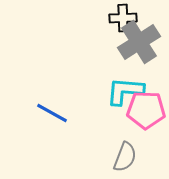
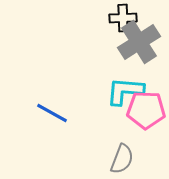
gray semicircle: moved 3 px left, 2 px down
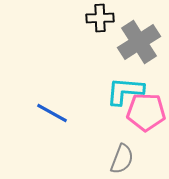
black cross: moved 23 px left
pink pentagon: moved 2 px down
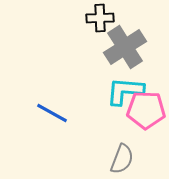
gray cross: moved 14 px left, 5 px down
pink pentagon: moved 2 px up
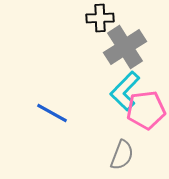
cyan L-shape: rotated 51 degrees counterclockwise
pink pentagon: rotated 9 degrees counterclockwise
gray semicircle: moved 4 px up
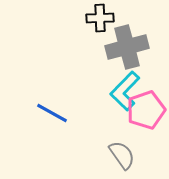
gray cross: moved 2 px right; rotated 18 degrees clockwise
pink pentagon: rotated 12 degrees counterclockwise
gray semicircle: rotated 56 degrees counterclockwise
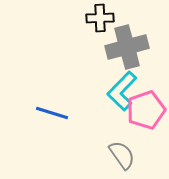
cyan L-shape: moved 3 px left
blue line: rotated 12 degrees counterclockwise
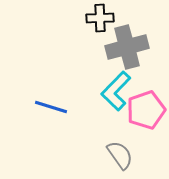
cyan L-shape: moved 6 px left
blue line: moved 1 px left, 6 px up
gray semicircle: moved 2 px left
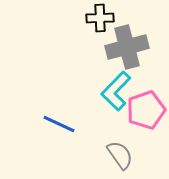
blue line: moved 8 px right, 17 px down; rotated 8 degrees clockwise
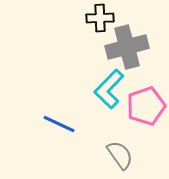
cyan L-shape: moved 7 px left, 2 px up
pink pentagon: moved 4 px up
